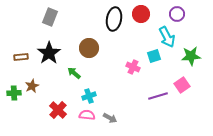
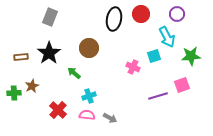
pink square: rotated 14 degrees clockwise
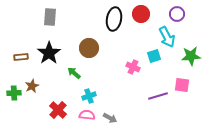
gray rectangle: rotated 18 degrees counterclockwise
pink square: rotated 28 degrees clockwise
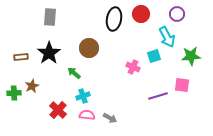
cyan cross: moved 6 px left
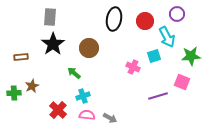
red circle: moved 4 px right, 7 px down
black star: moved 4 px right, 9 px up
pink square: moved 3 px up; rotated 14 degrees clockwise
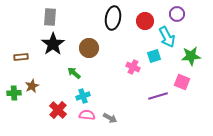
black ellipse: moved 1 px left, 1 px up
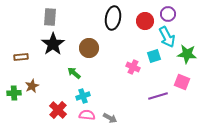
purple circle: moved 9 px left
green star: moved 4 px left, 2 px up; rotated 12 degrees clockwise
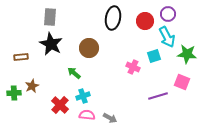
black star: moved 2 px left; rotated 10 degrees counterclockwise
red cross: moved 2 px right, 5 px up
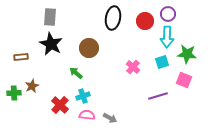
cyan arrow: rotated 30 degrees clockwise
cyan square: moved 8 px right, 6 px down
pink cross: rotated 16 degrees clockwise
green arrow: moved 2 px right
pink square: moved 2 px right, 2 px up
